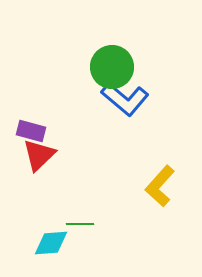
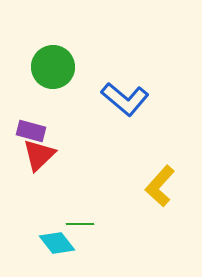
green circle: moved 59 px left
cyan diamond: moved 6 px right; rotated 57 degrees clockwise
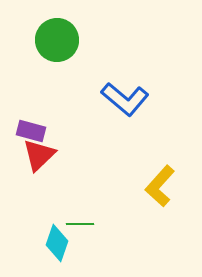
green circle: moved 4 px right, 27 px up
cyan diamond: rotated 57 degrees clockwise
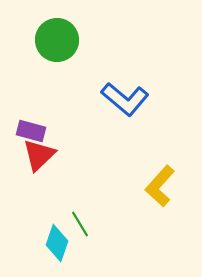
green line: rotated 60 degrees clockwise
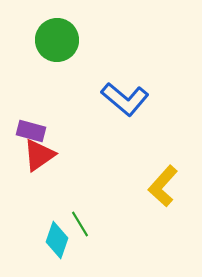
red triangle: rotated 9 degrees clockwise
yellow L-shape: moved 3 px right
cyan diamond: moved 3 px up
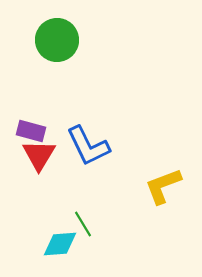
blue L-shape: moved 37 px left, 47 px down; rotated 24 degrees clockwise
red triangle: rotated 24 degrees counterclockwise
yellow L-shape: rotated 27 degrees clockwise
green line: moved 3 px right
cyan diamond: moved 3 px right, 4 px down; rotated 66 degrees clockwise
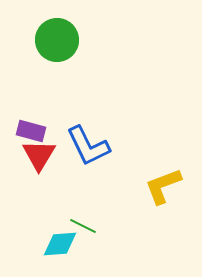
green line: moved 2 px down; rotated 32 degrees counterclockwise
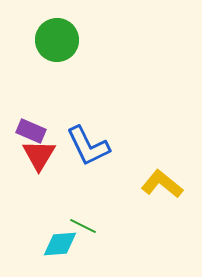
purple rectangle: rotated 8 degrees clockwise
yellow L-shape: moved 1 px left, 2 px up; rotated 60 degrees clockwise
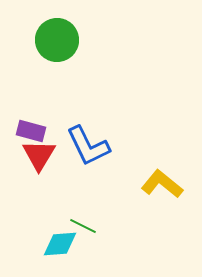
purple rectangle: rotated 8 degrees counterclockwise
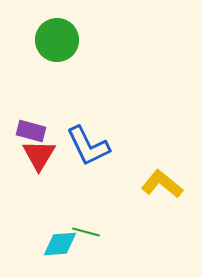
green line: moved 3 px right, 6 px down; rotated 12 degrees counterclockwise
